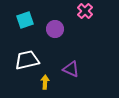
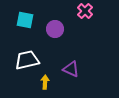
cyan square: rotated 30 degrees clockwise
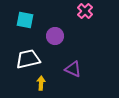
purple circle: moved 7 px down
white trapezoid: moved 1 px right, 1 px up
purple triangle: moved 2 px right
yellow arrow: moved 4 px left, 1 px down
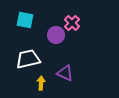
pink cross: moved 13 px left, 12 px down
purple circle: moved 1 px right, 1 px up
purple triangle: moved 8 px left, 4 px down
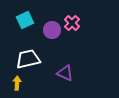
cyan square: rotated 36 degrees counterclockwise
purple circle: moved 4 px left, 5 px up
yellow arrow: moved 24 px left
